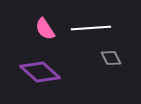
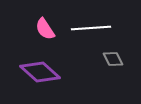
gray diamond: moved 2 px right, 1 px down
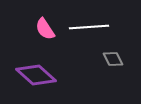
white line: moved 2 px left, 1 px up
purple diamond: moved 4 px left, 3 px down
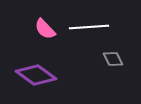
pink semicircle: rotated 10 degrees counterclockwise
purple diamond: rotated 6 degrees counterclockwise
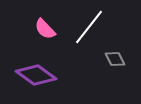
white line: rotated 48 degrees counterclockwise
gray diamond: moved 2 px right
